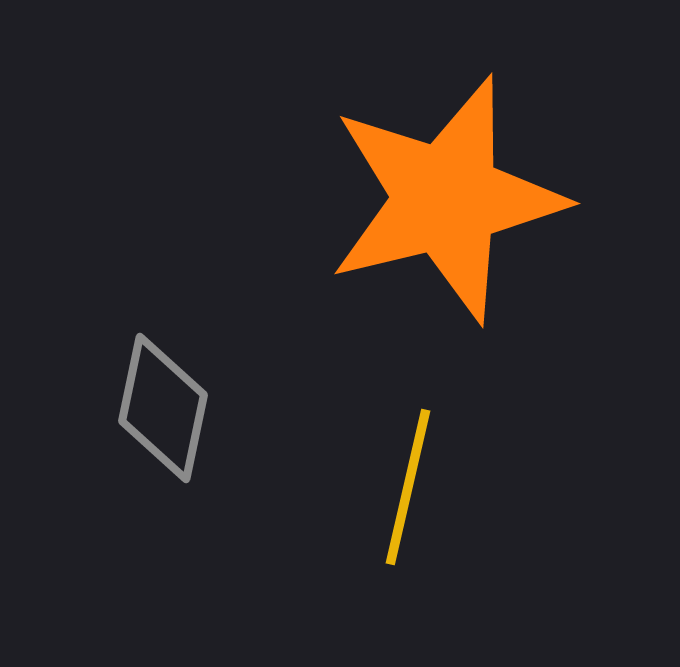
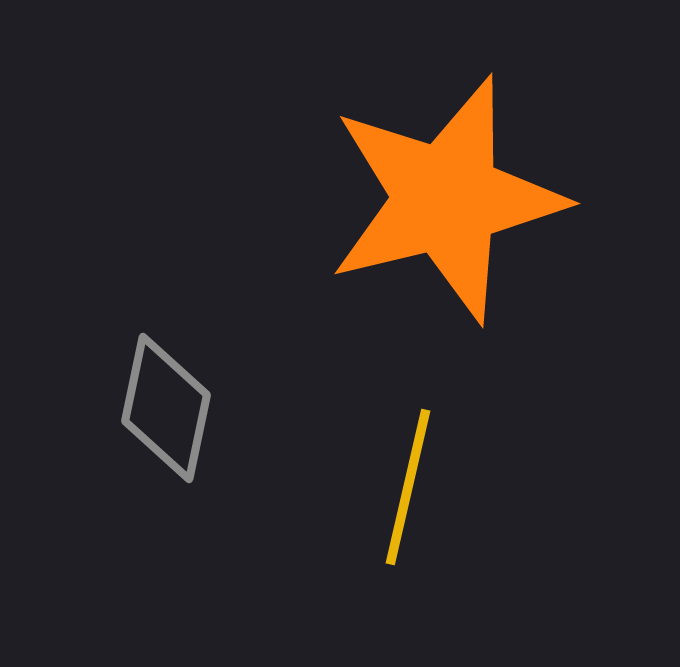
gray diamond: moved 3 px right
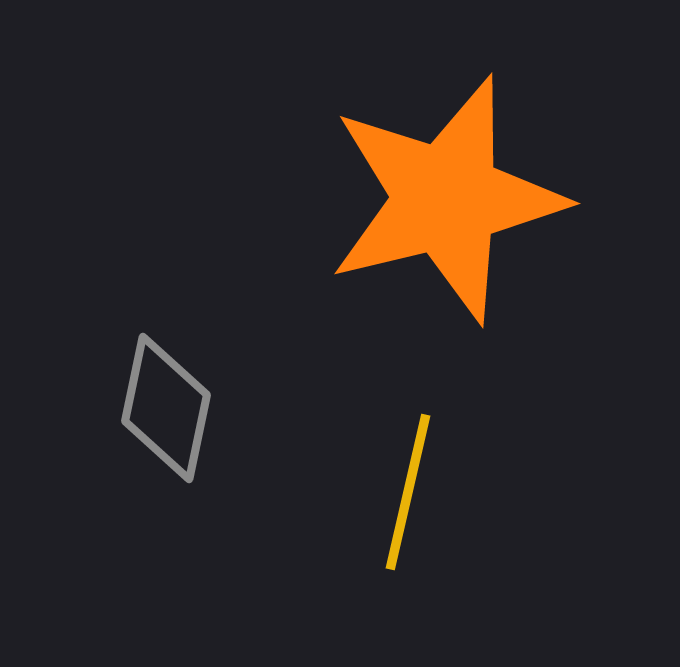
yellow line: moved 5 px down
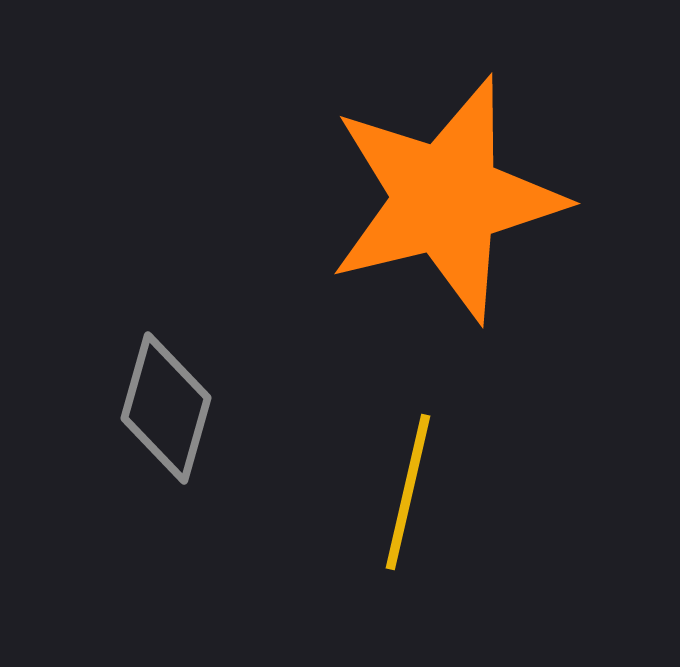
gray diamond: rotated 4 degrees clockwise
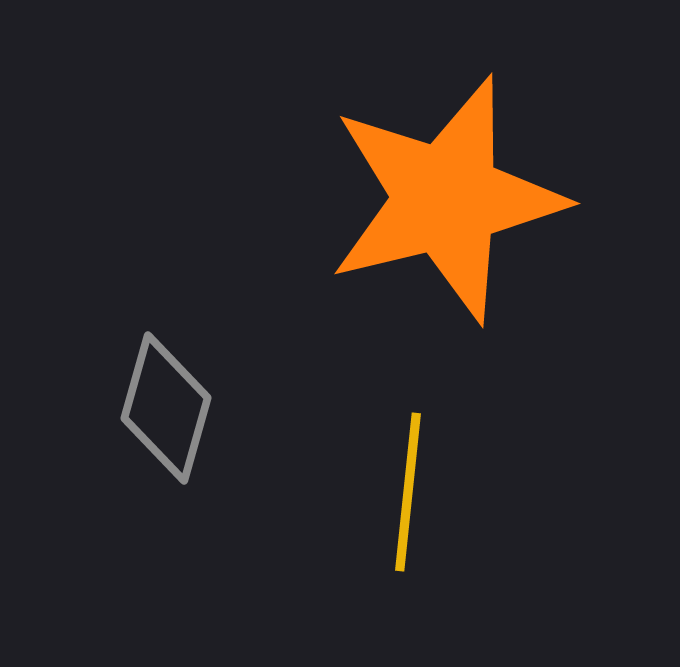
yellow line: rotated 7 degrees counterclockwise
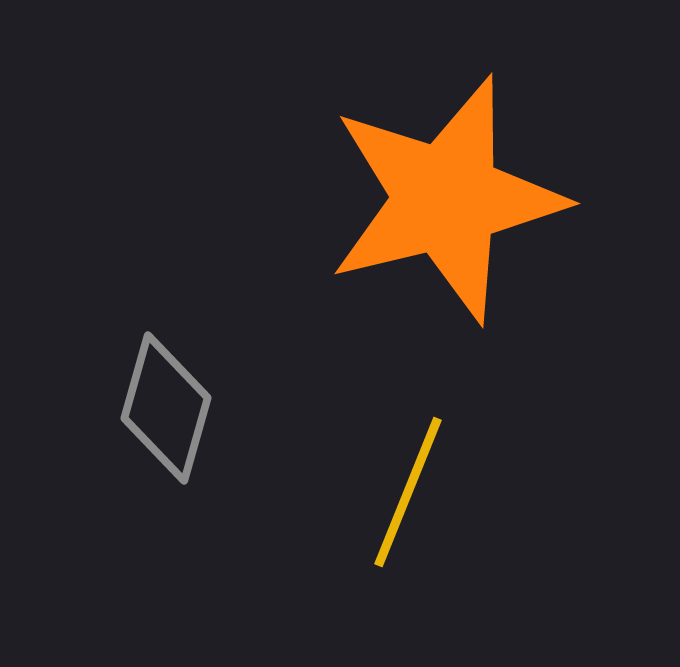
yellow line: rotated 16 degrees clockwise
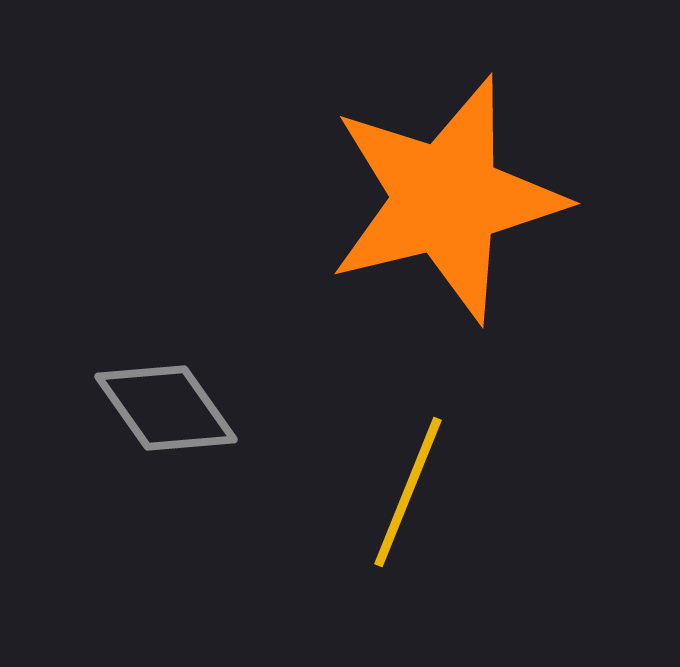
gray diamond: rotated 51 degrees counterclockwise
